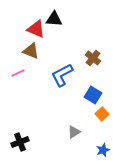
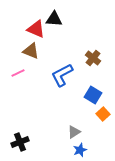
orange square: moved 1 px right
blue star: moved 23 px left
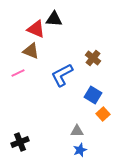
gray triangle: moved 3 px right, 1 px up; rotated 32 degrees clockwise
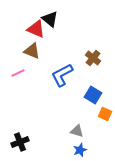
black triangle: moved 4 px left; rotated 36 degrees clockwise
brown triangle: moved 1 px right
orange square: moved 2 px right; rotated 24 degrees counterclockwise
gray triangle: rotated 16 degrees clockwise
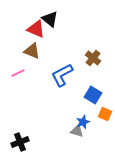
blue star: moved 3 px right, 28 px up
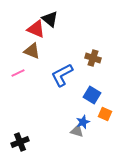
brown cross: rotated 21 degrees counterclockwise
blue square: moved 1 px left
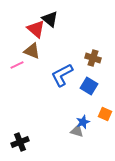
red triangle: rotated 18 degrees clockwise
pink line: moved 1 px left, 8 px up
blue square: moved 3 px left, 9 px up
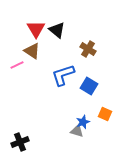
black triangle: moved 7 px right, 11 px down
red triangle: rotated 18 degrees clockwise
brown triangle: rotated 12 degrees clockwise
brown cross: moved 5 px left, 9 px up; rotated 14 degrees clockwise
blue L-shape: moved 1 px right; rotated 10 degrees clockwise
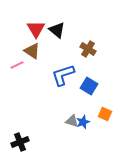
gray triangle: moved 5 px left, 10 px up
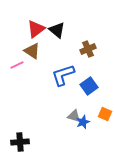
red triangle: rotated 24 degrees clockwise
brown cross: rotated 35 degrees clockwise
blue square: rotated 24 degrees clockwise
gray triangle: moved 2 px right, 5 px up
black cross: rotated 18 degrees clockwise
